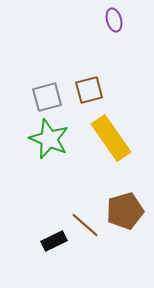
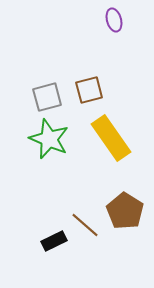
brown pentagon: rotated 24 degrees counterclockwise
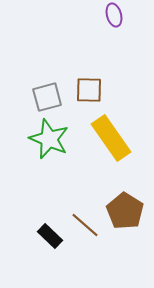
purple ellipse: moved 5 px up
brown square: rotated 16 degrees clockwise
black rectangle: moved 4 px left, 5 px up; rotated 70 degrees clockwise
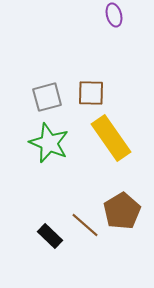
brown square: moved 2 px right, 3 px down
green star: moved 4 px down
brown pentagon: moved 3 px left; rotated 9 degrees clockwise
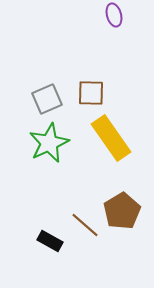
gray square: moved 2 px down; rotated 8 degrees counterclockwise
green star: rotated 24 degrees clockwise
black rectangle: moved 5 px down; rotated 15 degrees counterclockwise
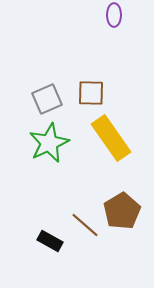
purple ellipse: rotated 15 degrees clockwise
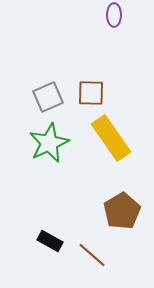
gray square: moved 1 px right, 2 px up
brown line: moved 7 px right, 30 px down
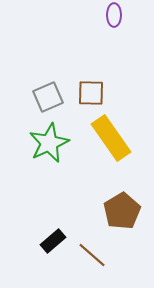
black rectangle: moved 3 px right; rotated 70 degrees counterclockwise
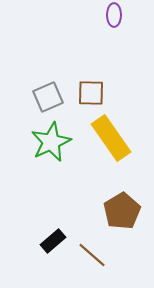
green star: moved 2 px right, 1 px up
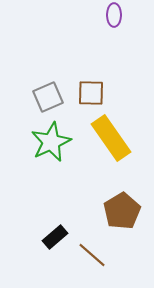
black rectangle: moved 2 px right, 4 px up
